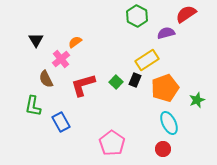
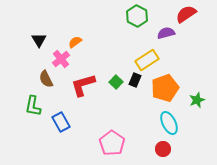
black triangle: moved 3 px right
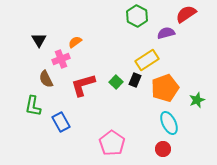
pink cross: rotated 18 degrees clockwise
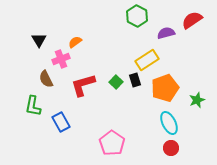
red semicircle: moved 6 px right, 6 px down
black rectangle: rotated 40 degrees counterclockwise
red circle: moved 8 px right, 1 px up
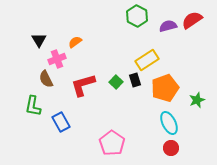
purple semicircle: moved 2 px right, 7 px up
pink cross: moved 4 px left
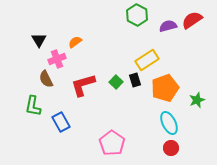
green hexagon: moved 1 px up
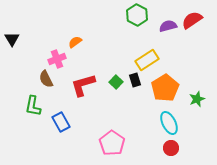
black triangle: moved 27 px left, 1 px up
orange pentagon: rotated 12 degrees counterclockwise
green star: moved 1 px up
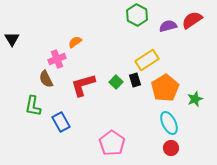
green star: moved 2 px left
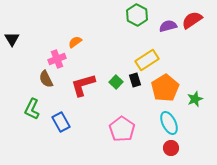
green L-shape: moved 1 px left, 3 px down; rotated 15 degrees clockwise
pink pentagon: moved 10 px right, 14 px up
